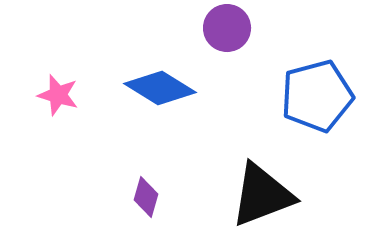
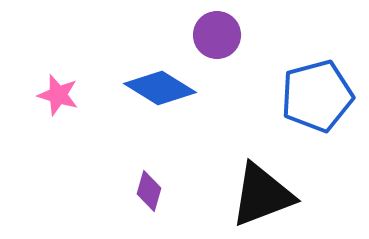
purple circle: moved 10 px left, 7 px down
purple diamond: moved 3 px right, 6 px up
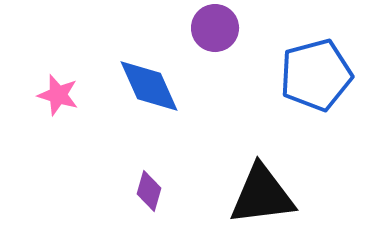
purple circle: moved 2 px left, 7 px up
blue diamond: moved 11 px left, 2 px up; rotated 34 degrees clockwise
blue pentagon: moved 1 px left, 21 px up
black triangle: rotated 14 degrees clockwise
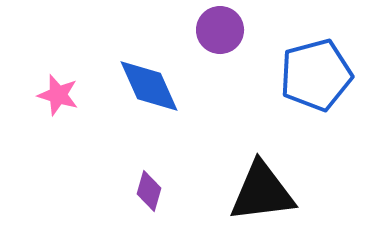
purple circle: moved 5 px right, 2 px down
black triangle: moved 3 px up
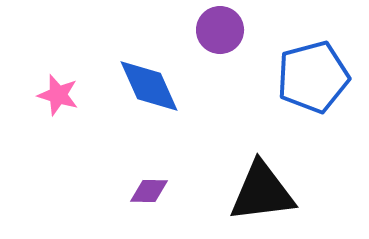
blue pentagon: moved 3 px left, 2 px down
purple diamond: rotated 75 degrees clockwise
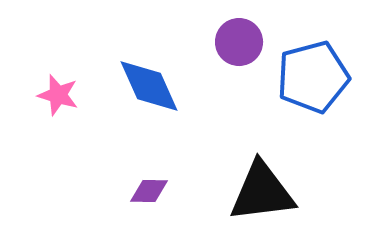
purple circle: moved 19 px right, 12 px down
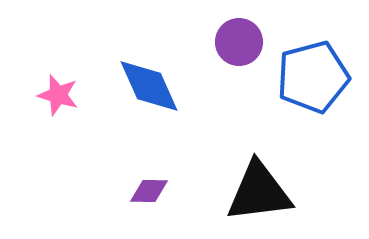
black triangle: moved 3 px left
